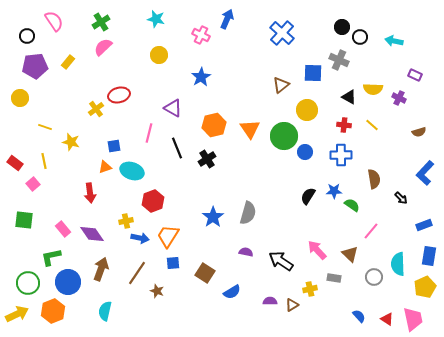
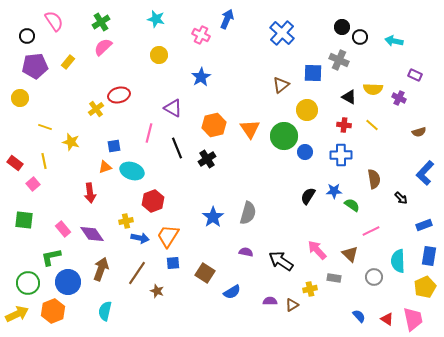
pink line at (371, 231): rotated 24 degrees clockwise
cyan semicircle at (398, 264): moved 3 px up
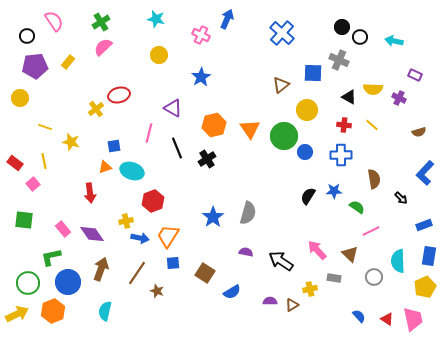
green semicircle at (352, 205): moved 5 px right, 2 px down
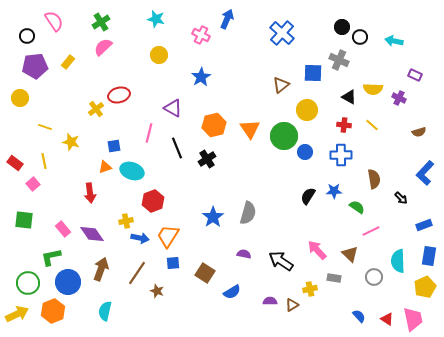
purple semicircle at (246, 252): moved 2 px left, 2 px down
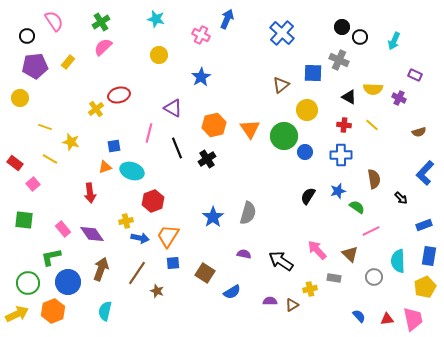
cyan arrow at (394, 41): rotated 78 degrees counterclockwise
yellow line at (44, 161): moved 6 px right, 2 px up; rotated 49 degrees counterclockwise
blue star at (334, 191): moved 4 px right; rotated 14 degrees counterclockwise
red triangle at (387, 319): rotated 40 degrees counterclockwise
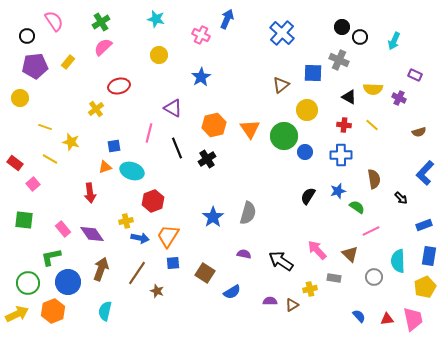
red ellipse at (119, 95): moved 9 px up
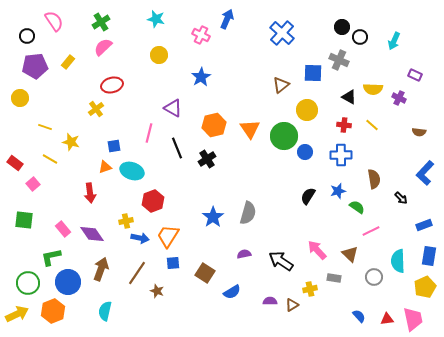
red ellipse at (119, 86): moved 7 px left, 1 px up
brown semicircle at (419, 132): rotated 24 degrees clockwise
purple semicircle at (244, 254): rotated 24 degrees counterclockwise
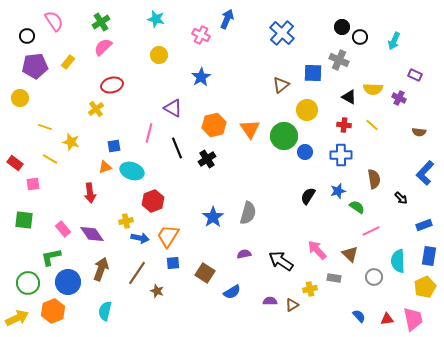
pink square at (33, 184): rotated 32 degrees clockwise
yellow arrow at (17, 314): moved 4 px down
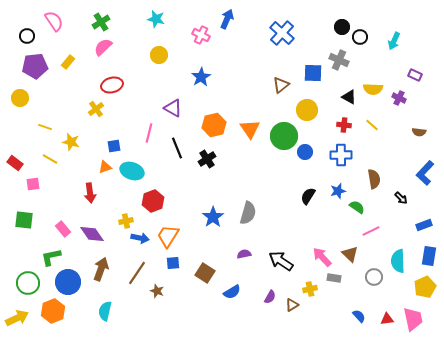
pink arrow at (317, 250): moved 5 px right, 7 px down
purple semicircle at (270, 301): moved 4 px up; rotated 120 degrees clockwise
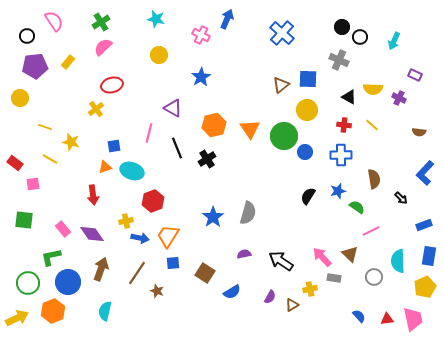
blue square at (313, 73): moved 5 px left, 6 px down
red arrow at (90, 193): moved 3 px right, 2 px down
